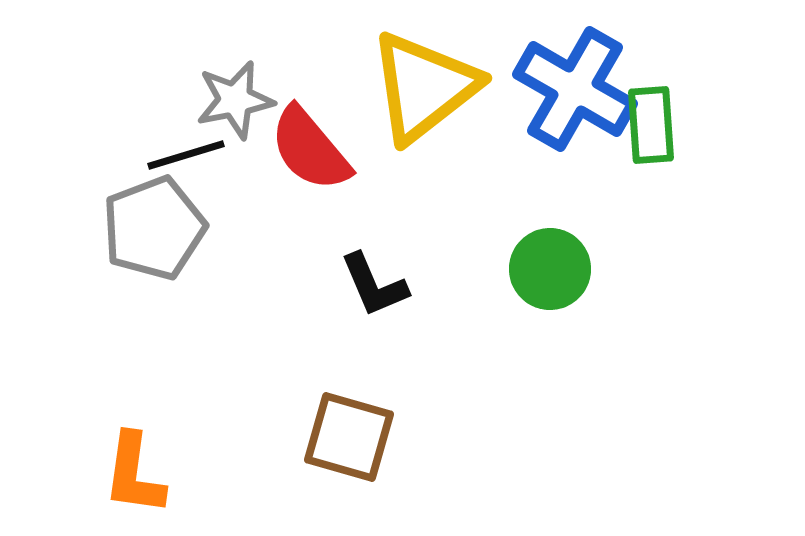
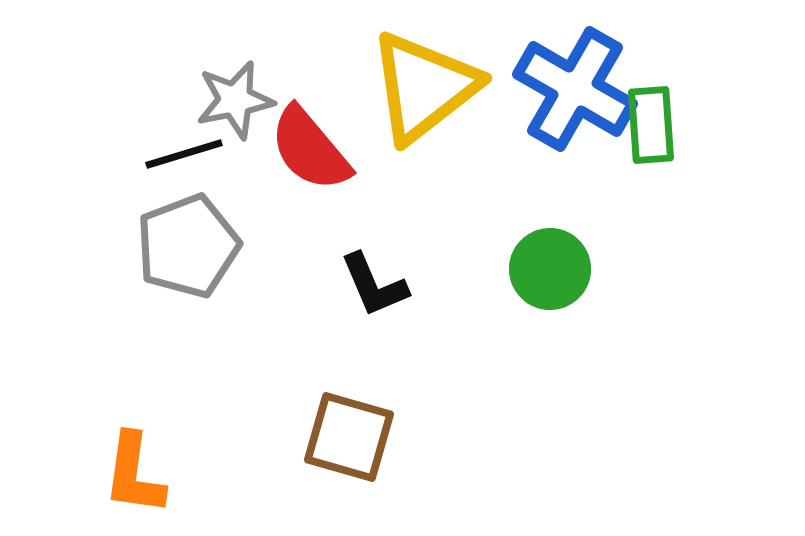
black line: moved 2 px left, 1 px up
gray pentagon: moved 34 px right, 18 px down
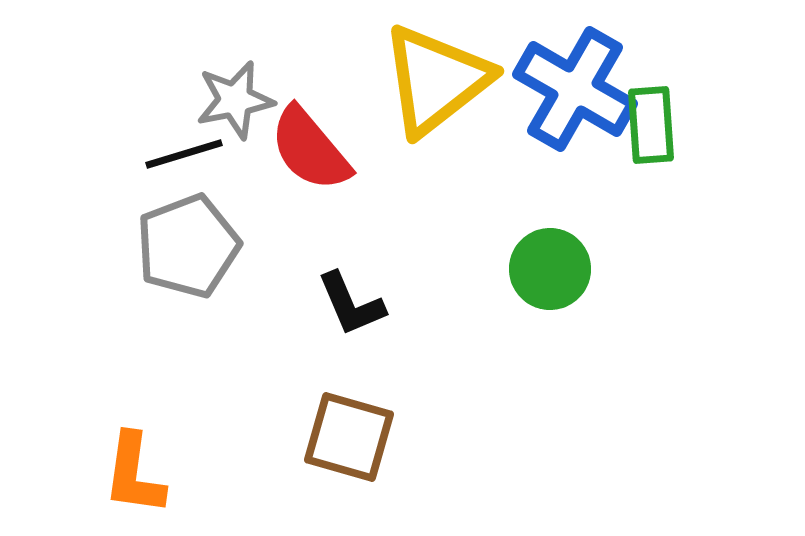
yellow triangle: moved 12 px right, 7 px up
black L-shape: moved 23 px left, 19 px down
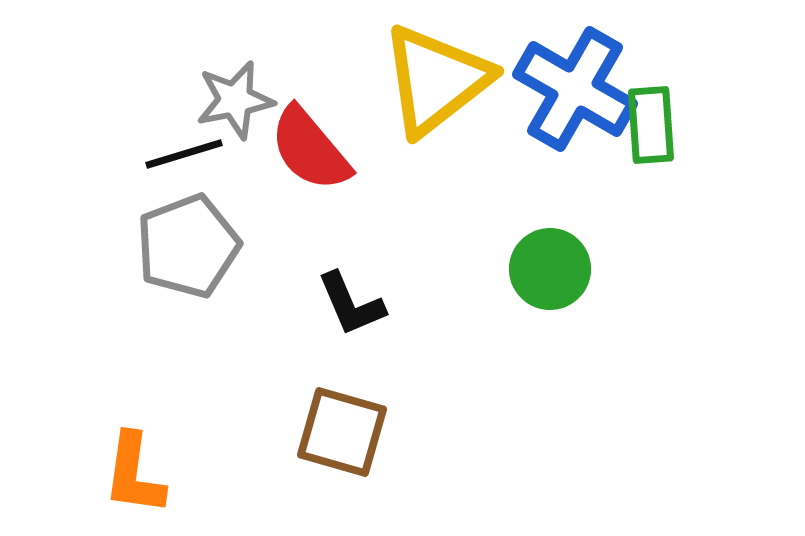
brown square: moved 7 px left, 5 px up
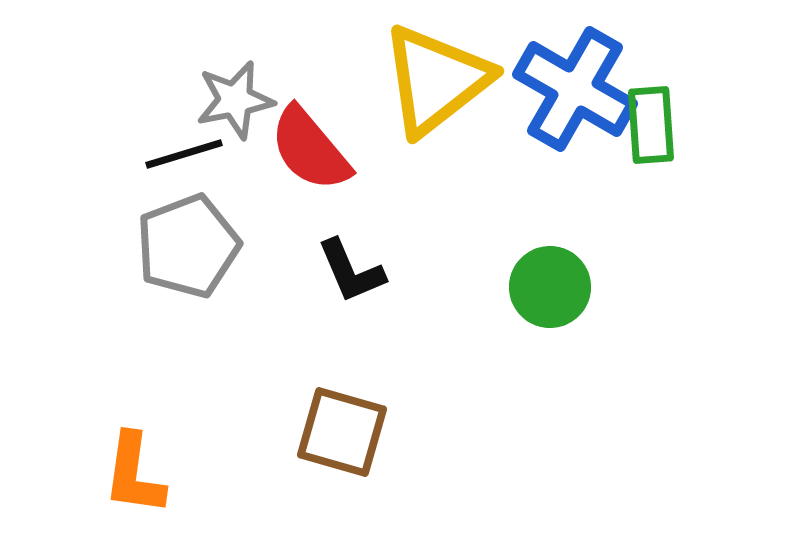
green circle: moved 18 px down
black L-shape: moved 33 px up
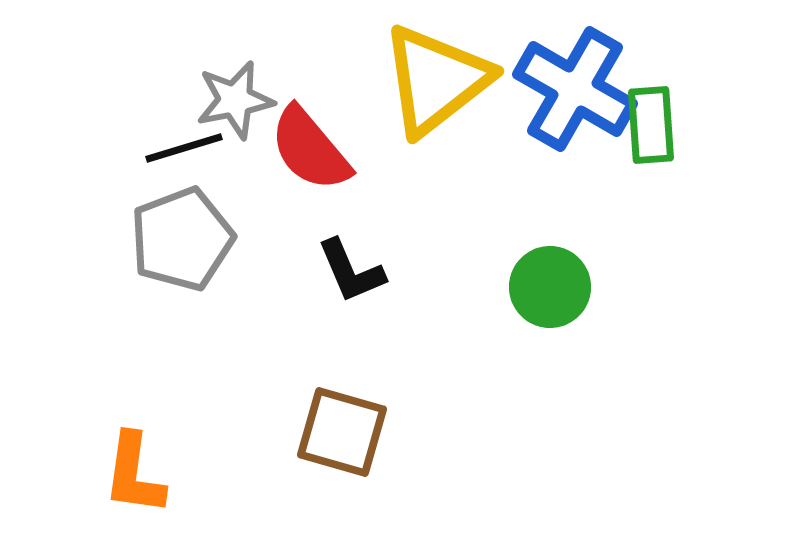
black line: moved 6 px up
gray pentagon: moved 6 px left, 7 px up
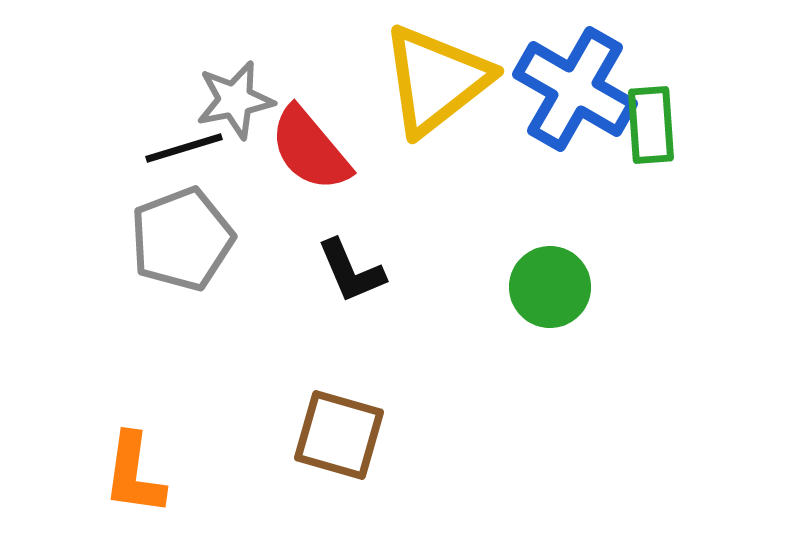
brown square: moved 3 px left, 3 px down
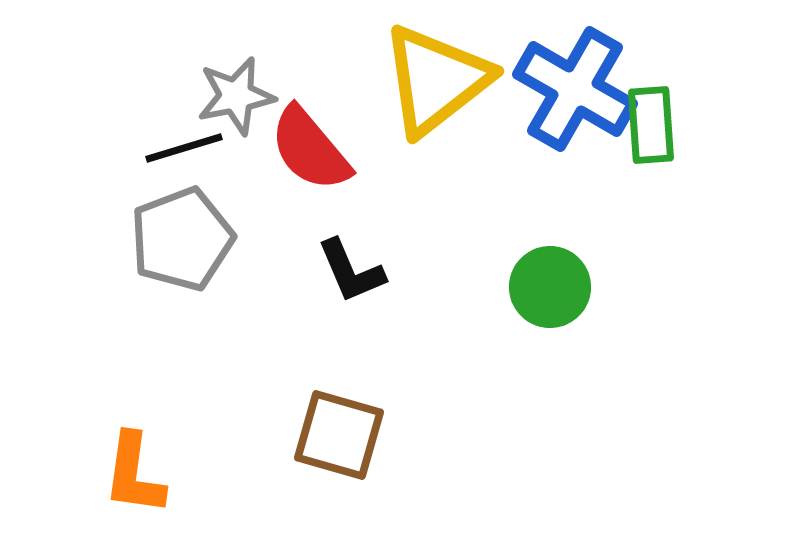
gray star: moved 1 px right, 4 px up
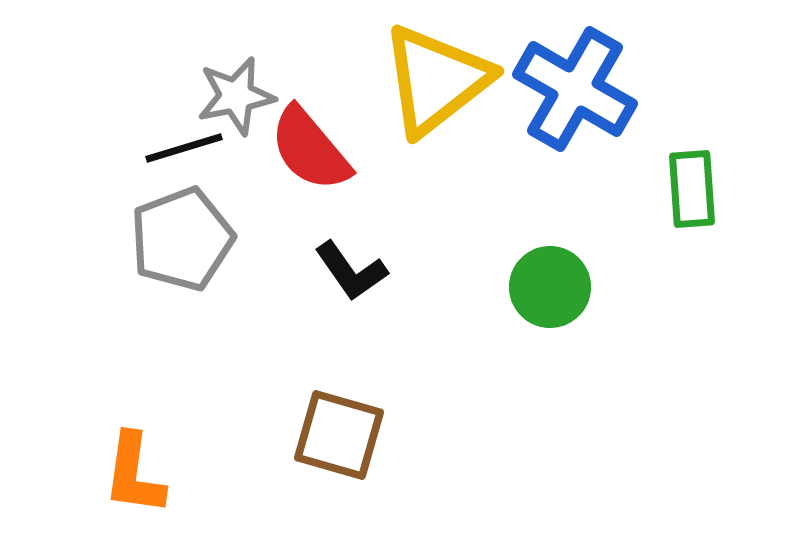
green rectangle: moved 41 px right, 64 px down
black L-shape: rotated 12 degrees counterclockwise
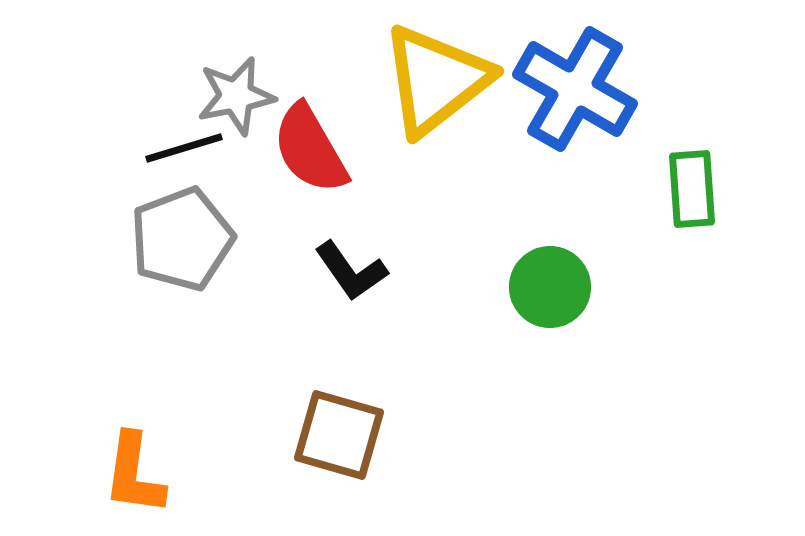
red semicircle: rotated 10 degrees clockwise
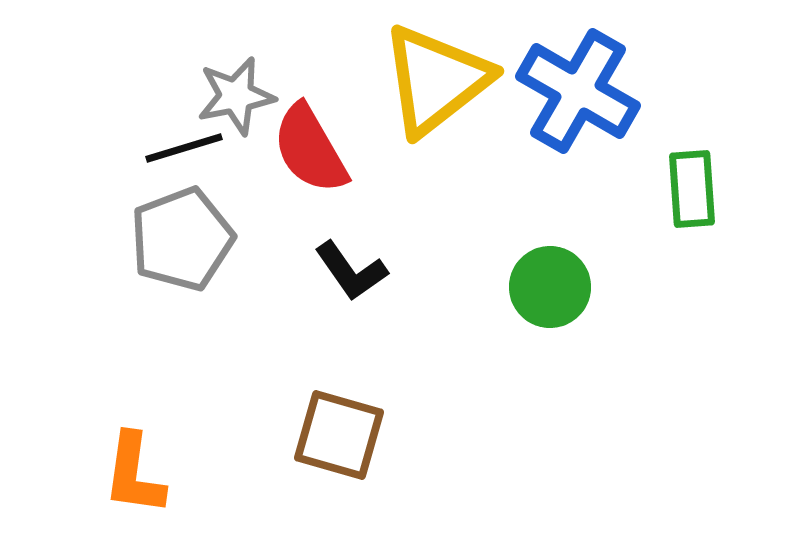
blue cross: moved 3 px right, 2 px down
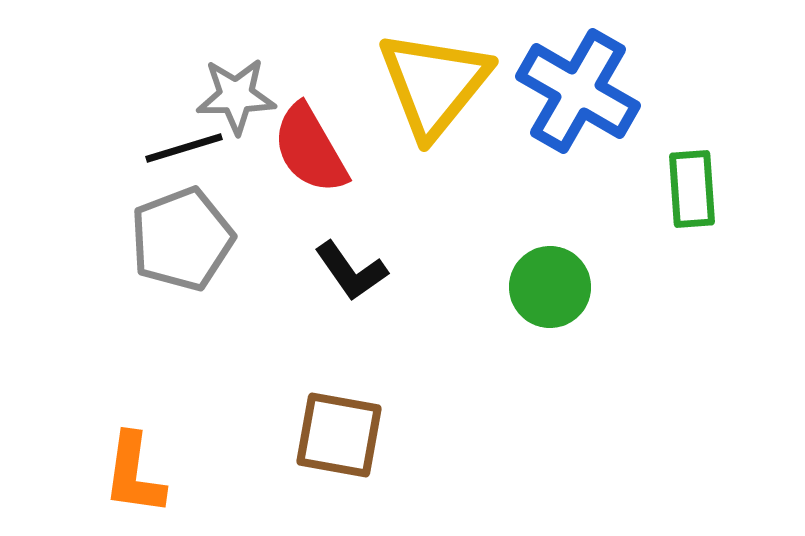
yellow triangle: moved 2 px left, 4 px down; rotated 13 degrees counterclockwise
gray star: rotated 10 degrees clockwise
brown square: rotated 6 degrees counterclockwise
